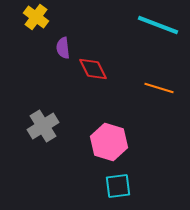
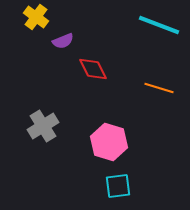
cyan line: moved 1 px right
purple semicircle: moved 7 px up; rotated 105 degrees counterclockwise
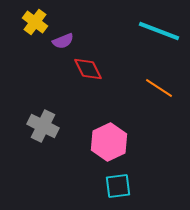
yellow cross: moved 1 px left, 5 px down
cyan line: moved 6 px down
red diamond: moved 5 px left
orange line: rotated 16 degrees clockwise
gray cross: rotated 32 degrees counterclockwise
pink hexagon: rotated 18 degrees clockwise
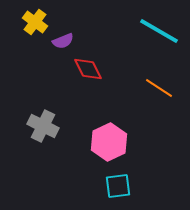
cyan line: rotated 9 degrees clockwise
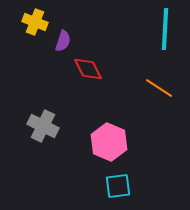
yellow cross: rotated 15 degrees counterclockwise
cyan line: moved 6 px right, 2 px up; rotated 63 degrees clockwise
purple semicircle: rotated 50 degrees counterclockwise
pink hexagon: rotated 12 degrees counterclockwise
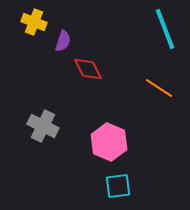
yellow cross: moved 1 px left
cyan line: rotated 24 degrees counterclockwise
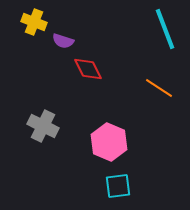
purple semicircle: rotated 90 degrees clockwise
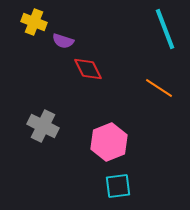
pink hexagon: rotated 15 degrees clockwise
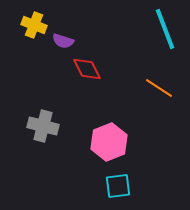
yellow cross: moved 3 px down
red diamond: moved 1 px left
gray cross: rotated 12 degrees counterclockwise
